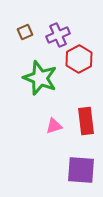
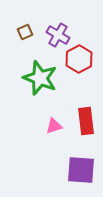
purple cross: rotated 35 degrees counterclockwise
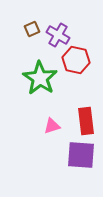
brown square: moved 7 px right, 3 px up
red hexagon: moved 3 px left, 1 px down; rotated 20 degrees counterclockwise
green star: rotated 12 degrees clockwise
pink triangle: moved 2 px left
purple square: moved 15 px up
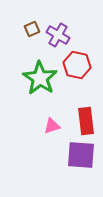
red hexagon: moved 1 px right, 5 px down
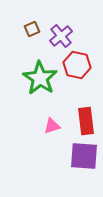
purple cross: moved 3 px right, 1 px down; rotated 20 degrees clockwise
purple square: moved 3 px right, 1 px down
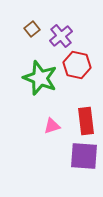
brown square: rotated 14 degrees counterclockwise
green star: rotated 12 degrees counterclockwise
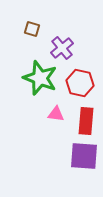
brown square: rotated 35 degrees counterclockwise
purple cross: moved 1 px right, 12 px down
red hexagon: moved 3 px right, 18 px down
red rectangle: rotated 12 degrees clockwise
pink triangle: moved 4 px right, 12 px up; rotated 24 degrees clockwise
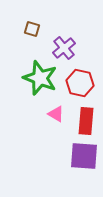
purple cross: moved 2 px right
pink triangle: rotated 24 degrees clockwise
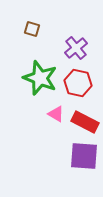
purple cross: moved 12 px right
red hexagon: moved 2 px left
red rectangle: moved 1 px left, 1 px down; rotated 68 degrees counterclockwise
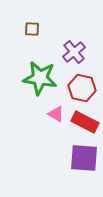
brown square: rotated 14 degrees counterclockwise
purple cross: moved 2 px left, 4 px down
green star: rotated 12 degrees counterclockwise
red hexagon: moved 4 px right, 5 px down
purple square: moved 2 px down
